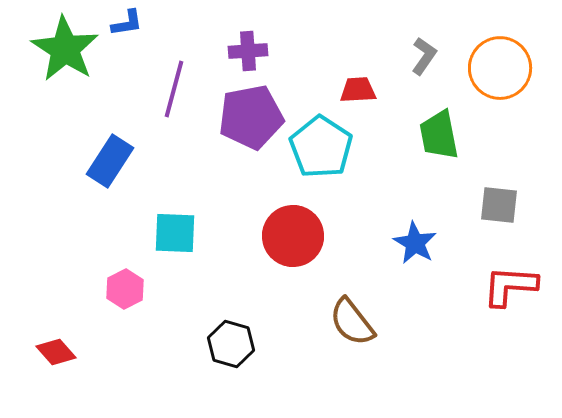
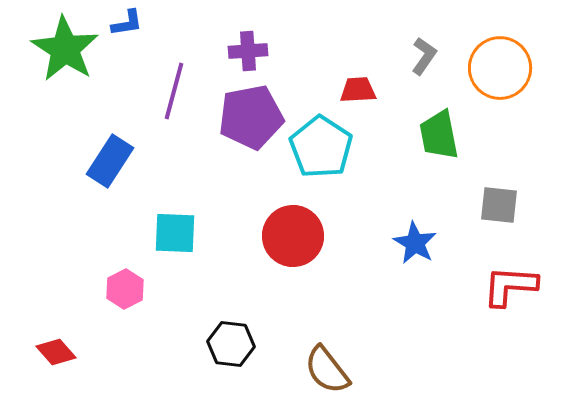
purple line: moved 2 px down
brown semicircle: moved 25 px left, 48 px down
black hexagon: rotated 9 degrees counterclockwise
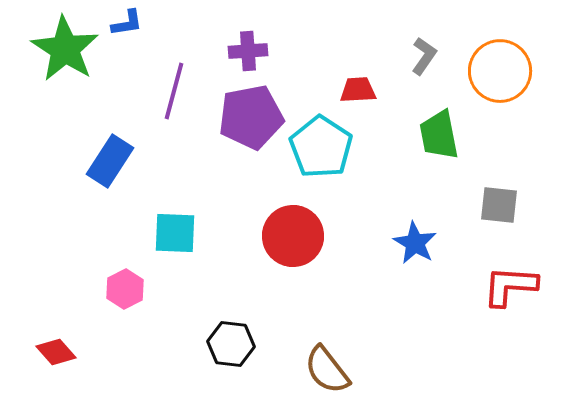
orange circle: moved 3 px down
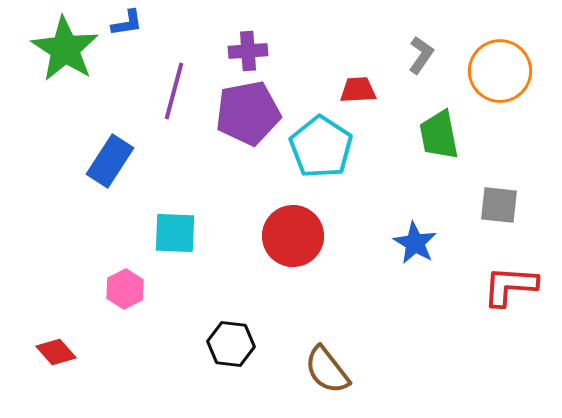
gray L-shape: moved 3 px left, 1 px up
purple pentagon: moved 3 px left, 4 px up
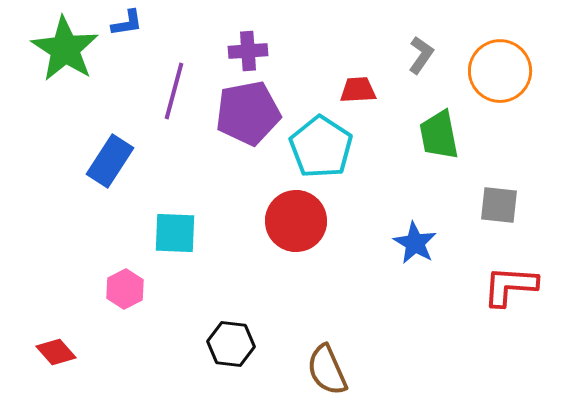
red circle: moved 3 px right, 15 px up
brown semicircle: rotated 14 degrees clockwise
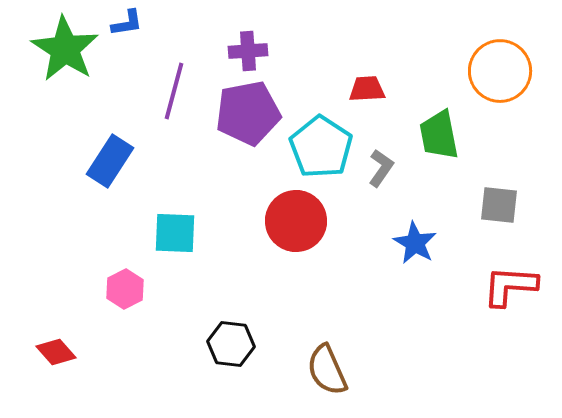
gray L-shape: moved 40 px left, 113 px down
red trapezoid: moved 9 px right, 1 px up
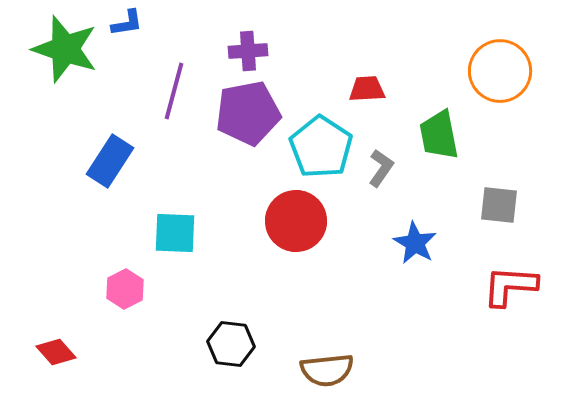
green star: rotated 14 degrees counterclockwise
brown semicircle: rotated 72 degrees counterclockwise
